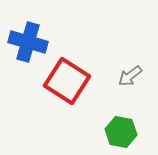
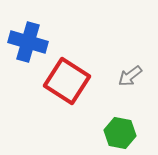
green hexagon: moved 1 px left, 1 px down
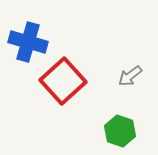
red square: moved 4 px left; rotated 15 degrees clockwise
green hexagon: moved 2 px up; rotated 8 degrees clockwise
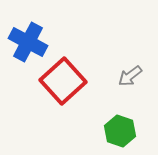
blue cross: rotated 12 degrees clockwise
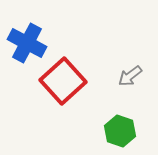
blue cross: moved 1 px left, 1 px down
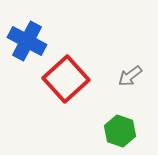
blue cross: moved 2 px up
red square: moved 3 px right, 2 px up
